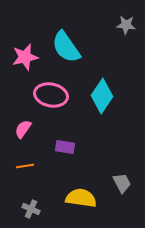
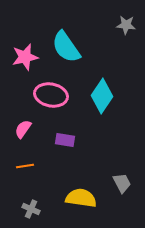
purple rectangle: moved 7 px up
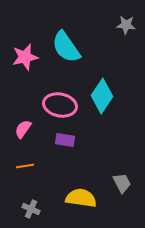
pink ellipse: moved 9 px right, 10 px down
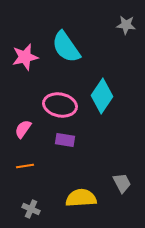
yellow semicircle: rotated 12 degrees counterclockwise
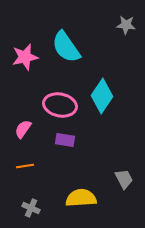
gray trapezoid: moved 2 px right, 4 px up
gray cross: moved 1 px up
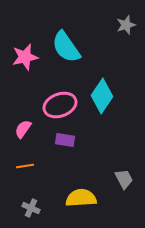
gray star: rotated 24 degrees counterclockwise
pink ellipse: rotated 32 degrees counterclockwise
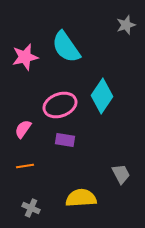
gray trapezoid: moved 3 px left, 5 px up
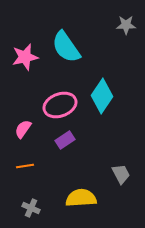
gray star: rotated 18 degrees clockwise
purple rectangle: rotated 42 degrees counterclockwise
